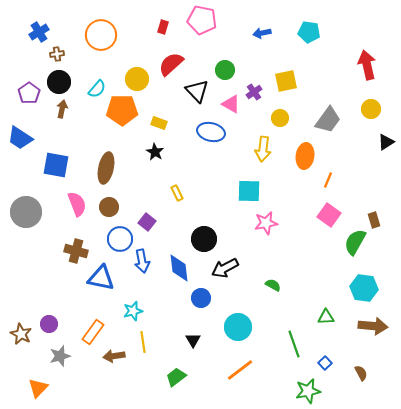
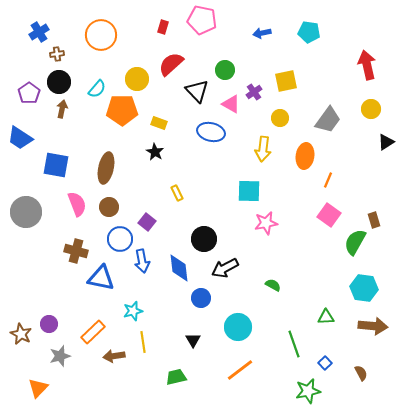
orange rectangle at (93, 332): rotated 10 degrees clockwise
green trapezoid at (176, 377): rotated 25 degrees clockwise
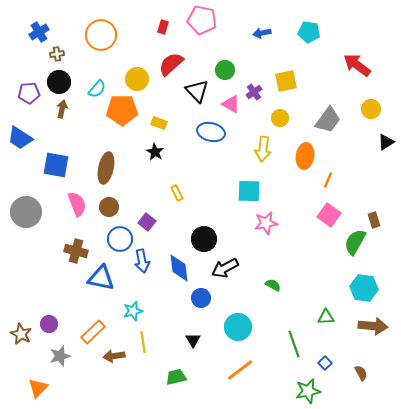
red arrow at (367, 65): moved 10 px left; rotated 40 degrees counterclockwise
purple pentagon at (29, 93): rotated 30 degrees clockwise
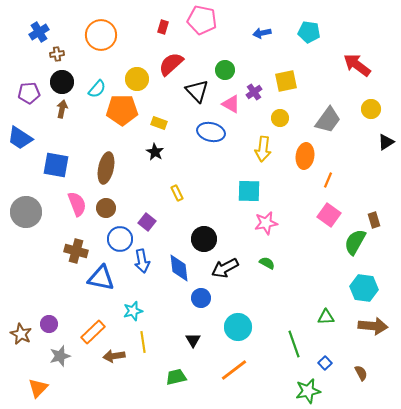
black circle at (59, 82): moved 3 px right
brown circle at (109, 207): moved 3 px left, 1 px down
green semicircle at (273, 285): moved 6 px left, 22 px up
orange line at (240, 370): moved 6 px left
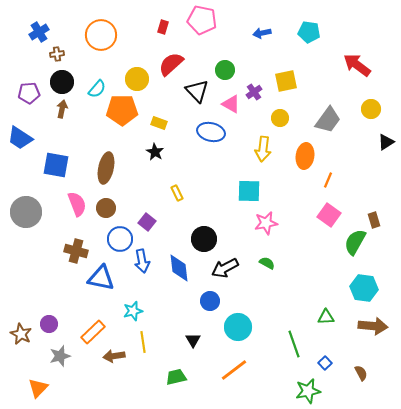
blue circle at (201, 298): moved 9 px right, 3 px down
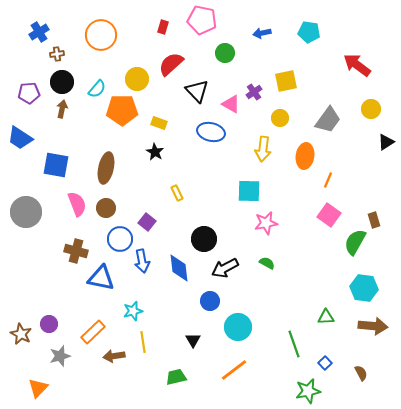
green circle at (225, 70): moved 17 px up
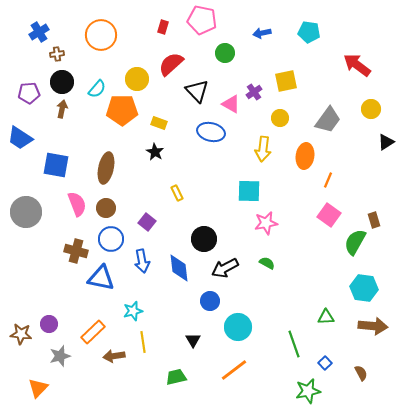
blue circle at (120, 239): moved 9 px left
brown star at (21, 334): rotated 20 degrees counterclockwise
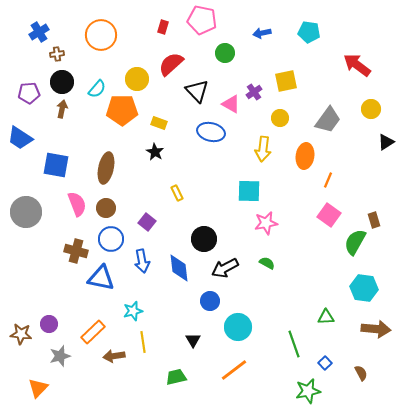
brown arrow at (373, 326): moved 3 px right, 3 px down
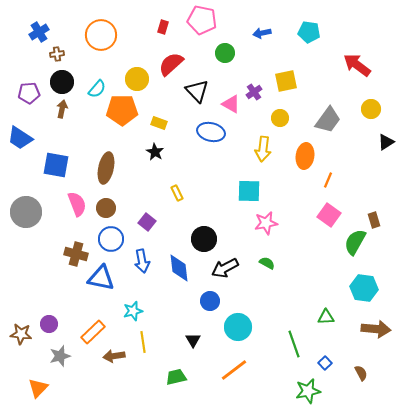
brown cross at (76, 251): moved 3 px down
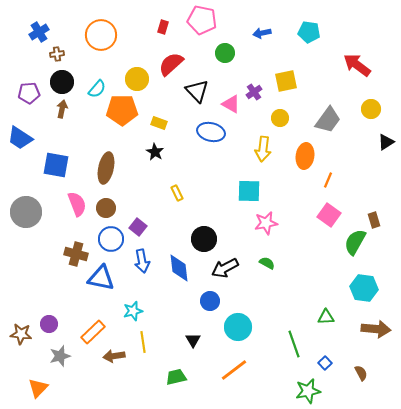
purple square at (147, 222): moved 9 px left, 5 px down
